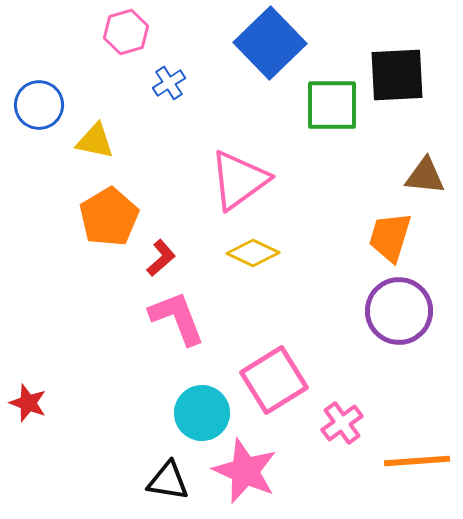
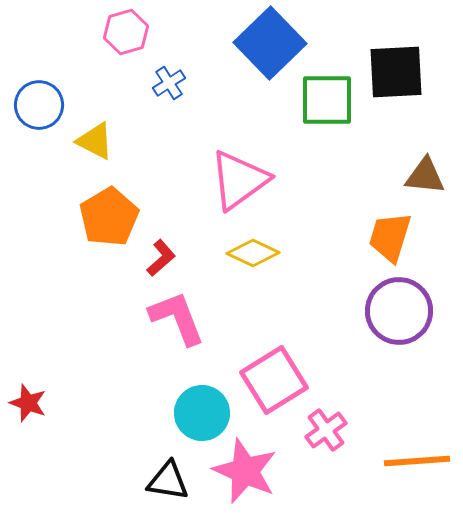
black square: moved 1 px left, 3 px up
green square: moved 5 px left, 5 px up
yellow triangle: rotated 15 degrees clockwise
pink cross: moved 16 px left, 7 px down
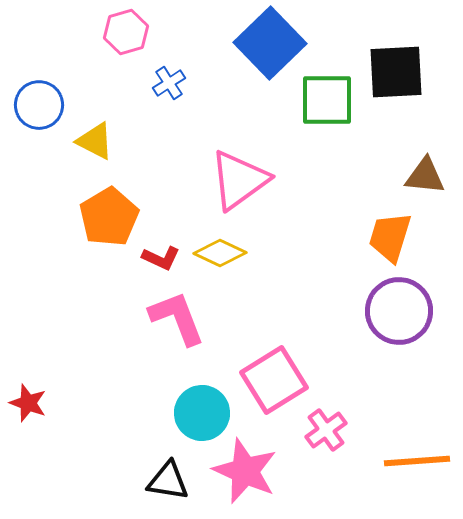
yellow diamond: moved 33 px left
red L-shape: rotated 66 degrees clockwise
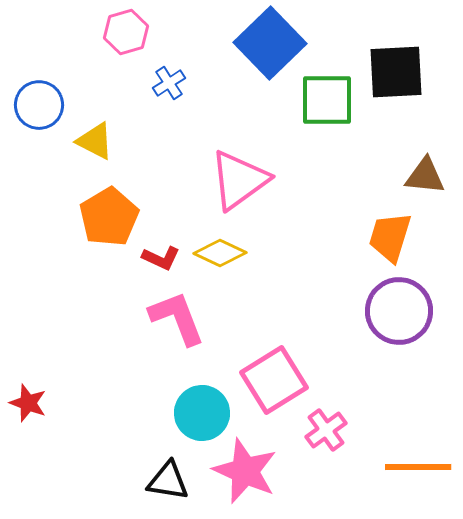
orange line: moved 1 px right, 6 px down; rotated 4 degrees clockwise
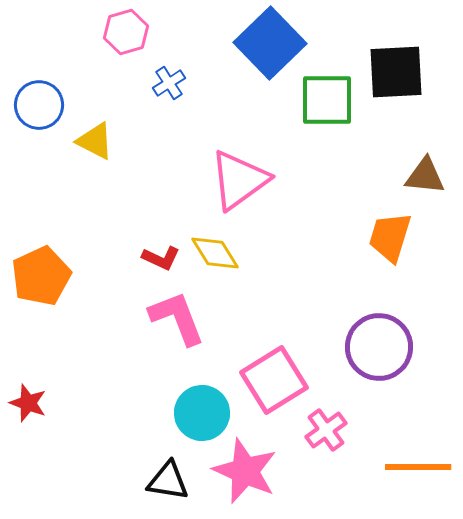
orange pentagon: moved 68 px left, 59 px down; rotated 6 degrees clockwise
yellow diamond: moved 5 px left; rotated 33 degrees clockwise
purple circle: moved 20 px left, 36 px down
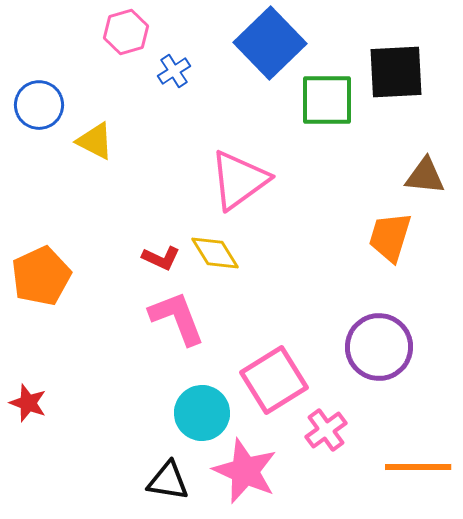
blue cross: moved 5 px right, 12 px up
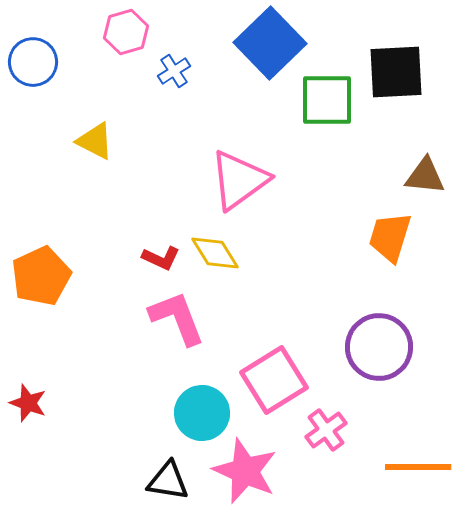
blue circle: moved 6 px left, 43 px up
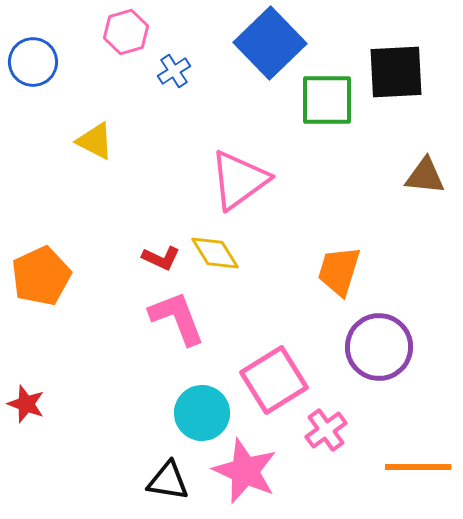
orange trapezoid: moved 51 px left, 34 px down
red star: moved 2 px left, 1 px down
